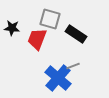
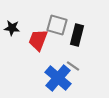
gray square: moved 7 px right, 6 px down
black rectangle: moved 1 px right, 1 px down; rotated 70 degrees clockwise
red trapezoid: moved 1 px right, 1 px down
gray line: rotated 56 degrees clockwise
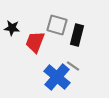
red trapezoid: moved 3 px left, 2 px down
blue cross: moved 1 px left, 1 px up
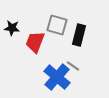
black rectangle: moved 2 px right
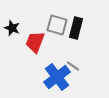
black star: rotated 14 degrees clockwise
black rectangle: moved 3 px left, 7 px up
blue cross: rotated 12 degrees clockwise
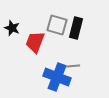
gray line: rotated 40 degrees counterclockwise
blue cross: rotated 32 degrees counterclockwise
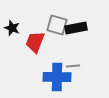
black rectangle: rotated 65 degrees clockwise
blue cross: rotated 20 degrees counterclockwise
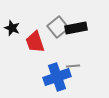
gray square: moved 1 px right, 2 px down; rotated 35 degrees clockwise
red trapezoid: rotated 40 degrees counterclockwise
blue cross: rotated 20 degrees counterclockwise
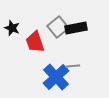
blue cross: moved 1 px left; rotated 24 degrees counterclockwise
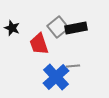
red trapezoid: moved 4 px right, 2 px down
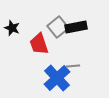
black rectangle: moved 1 px up
blue cross: moved 1 px right, 1 px down
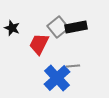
red trapezoid: rotated 45 degrees clockwise
